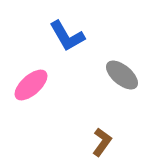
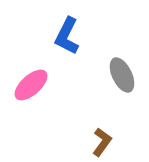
blue L-shape: rotated 57 degrees clockwise
gray ellipse: rotated 24 degrees clockwise
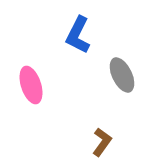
blue L-shape: moved 11 px right, 1 px up
pink ellipse: rotated 66 degrees counterclockwise
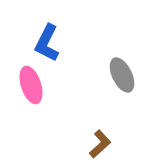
blue L-shape: moved 31 px left, 8 px down
brown L-shape: moved 2 px left, 2 px down; rotated 12 degrees clockwise
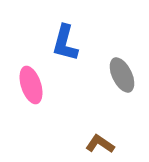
blue L-shape: moved 18 px right; rotated 12 degrees counterclockwise
brown L-shape: rotated 104 degrees counterclockwise
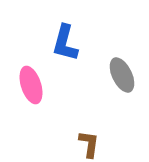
brown L-shape: moved 11 px left; rotated 64 degrees clockwise
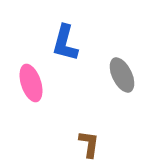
pink ellipse: moved 2 px up
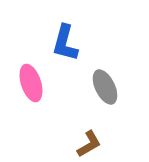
gray ellipse: moved 17 px left, 12 px down
brown L-shape: rotated 52 degrees clockwise
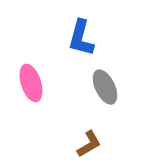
blue L-shape: moved 16 px right, 5 px up
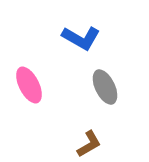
blue L-shape: rotated 75 degrees counterclockwise
pink ellipse: moved 2 px left, 2 px down; rotated 9 degrees counterclockwise
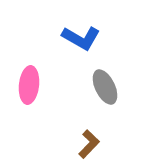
pink ellipse: rotated 33 degrees clockwise
brown L-shape: rotated 16 degrees counterclockwise
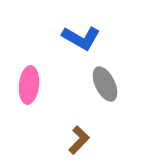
gray ellipse: moved 3 px up
brown L-shape: moved 10 px left, 4 px up
